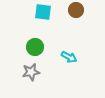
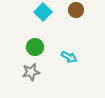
cyan square: rotated 36 degrees clockwise
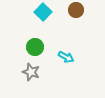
cyan arrow: moved 3 px left
gray star: rotated 30 degrees clockwise
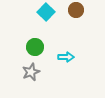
cyan square: moved 3 px right
cyan arrow: rotated 28 degrees counterclockwise
gray star: rotated 30 degrees clockwise
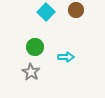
gray star: rotated 18 degrees counterclockwise
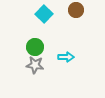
cyan square: moved 2 px left, 2 px down
gray star: moved 4 px right, 7 px up; rotated 24 degrees counterclockwise
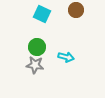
cyan square: moved 2 px left; rotated 18 degrees counterclockwise
green circle: moved 2 px right
cyan arrow: rotated 14 degrees clockwise
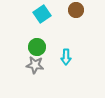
cyan square: rotated 30 degrees clockwise
cyan arrow: rotated 77 degrees clockwise
